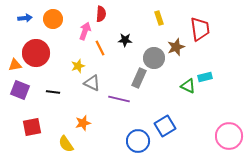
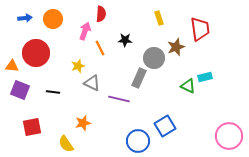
orange triangle: moved 3 px left, 1 px down; rotated 16 degrees clockwise
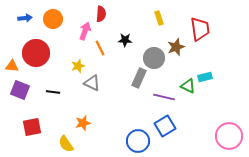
purple line: moved 45 px right, 2 px up
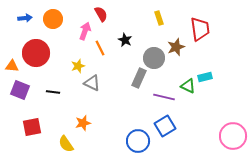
red semicircle: rotated 35 degrees counterclockwise
black star: rotated 24 degrees clockwise
pink circle: moved 4 px right
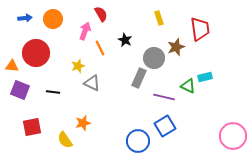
yellow semicircle: moved 1 px left, 4 px up
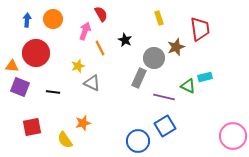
blue arrow: moved 2 px right, 2 px down; rotated 80 degrees counterclockwise
purple square: moved 3 px up
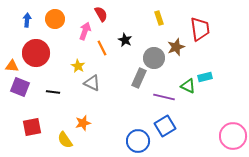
orange circle: moved 2 px right
orange line: moved 2 px right
yellow star: rotated 24 degrees counterclockwise
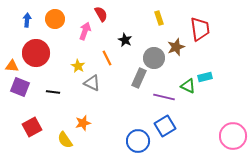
orange line: moved 5 px right, 10 px down
red square: rotated 18 degrees counterclockwise
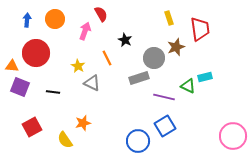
yellow rectangle: moved 10 px right
gray rectangle: rotated 48 degrees clockwise
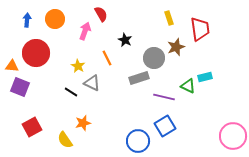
black line: moved 18 px right; rotated 24 degrees clockwise
